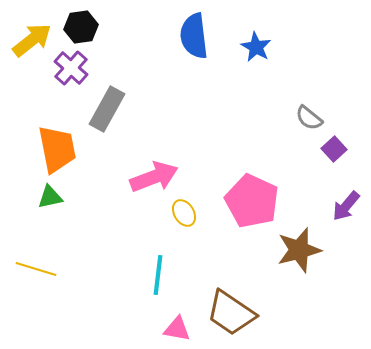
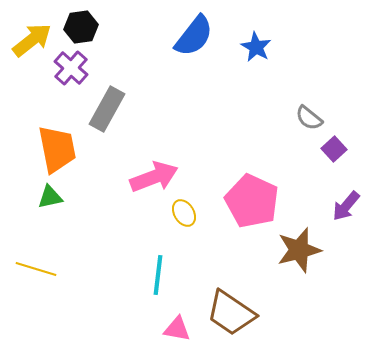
blue semicircle: rotated 135 degrees counterclockwise
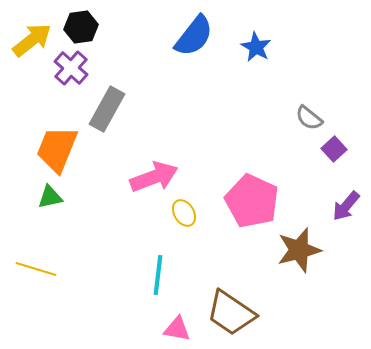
orange trapezoid: rotated 147 degrees counterclockwise
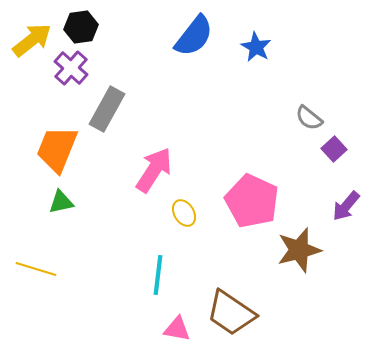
pink arrow: moved 7 px up; rotated 36 degrees counterclockwise
green triangle: moved 11 px right, 5 px down
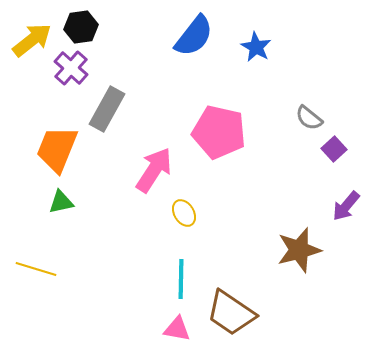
pink pentagon: moved 33 px left, 69 px up; rotated 12 degrees counterclockwise
cyan line: moved 23 px right, 4 px down; rotated 6 degrees counterclockwise
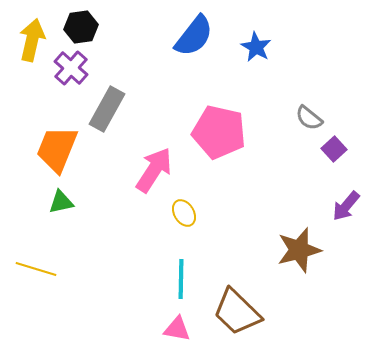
yellow arrow: rotated 39 degrees counterclockwise
brown trapezoid: moved 6 px right, 1 px up; rotated 10 degrees clockwise
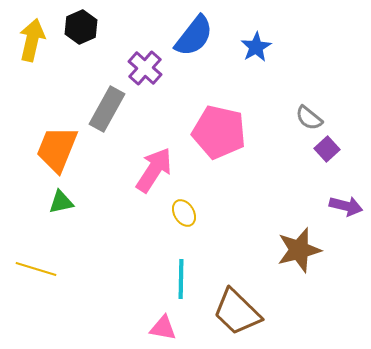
black hexagon: rotated 16 degrees counterclockwise
blue star: rotated 12 degrees clockwise
purple cross: moved 74 px right
purple square: moved 7 px left
purple arrow: rotated 116 degrees counterclockwise
pink triangle: moved 14 px left, 1 px up
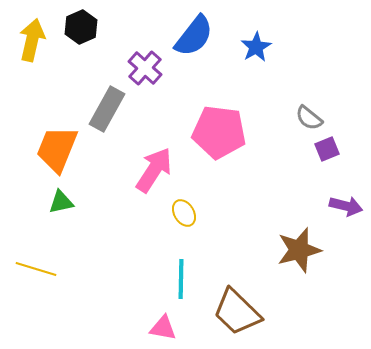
pink pentagon: rotated 6 degrees counterclockwise
purple square: rotated 20 degrees clockwise
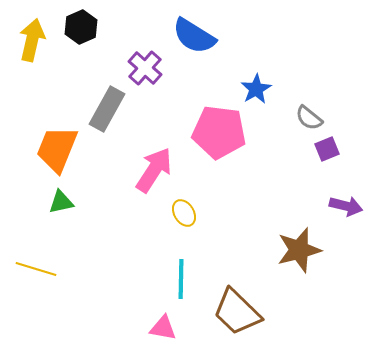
blue semicircle: rotated 84 degrees clockwise
blue star: moved 42 px down
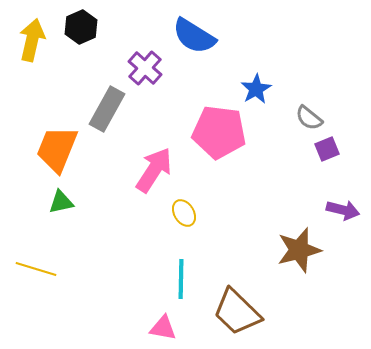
purple arrow: moved 3 px left, 4 px down
